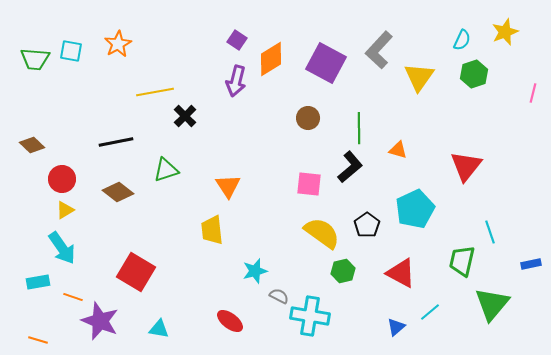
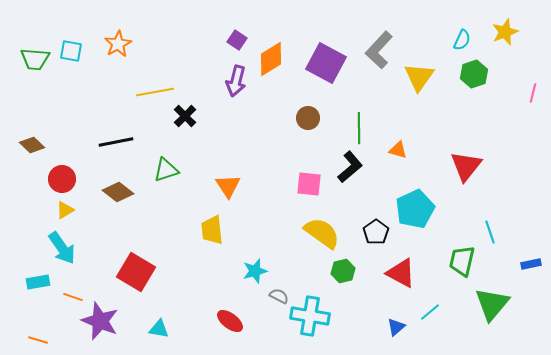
black pentagon at (367, 225): moved 9 px right, 7 px down
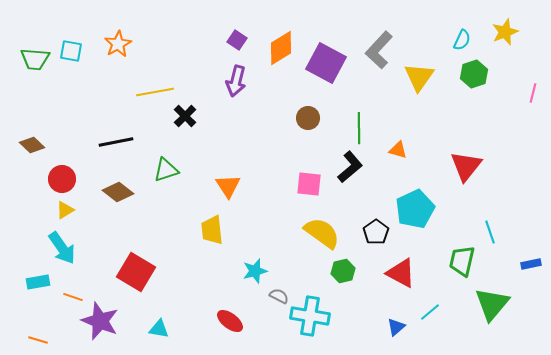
orange diamond at (271, 59): moved 10 px right, 11 px up
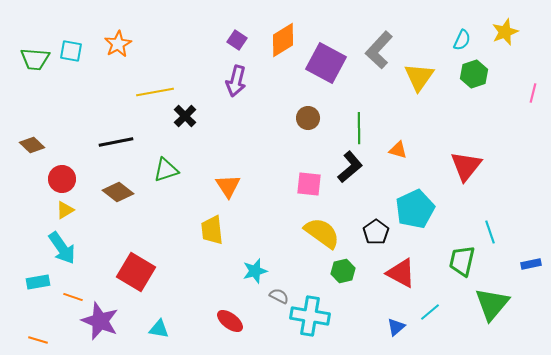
orange diamond at (281, 48): moved 2 px right, 8 px up
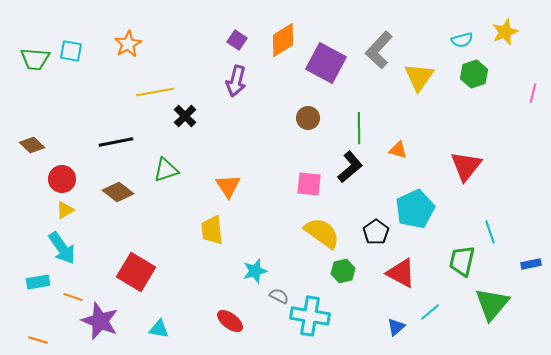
cyan semicircle at (462, 40): rotated 50 degrees clockwise
orange star at (118, 44): moved 10 px right
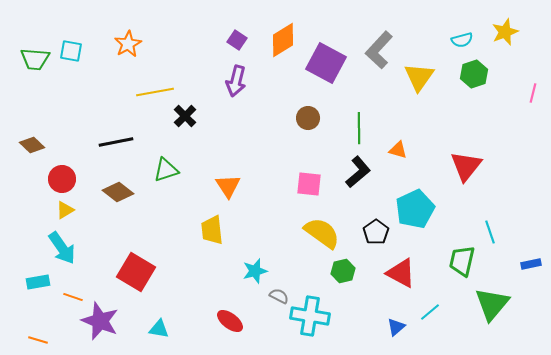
black L-shape at (350, 167): moved 8 px right, 5 px down
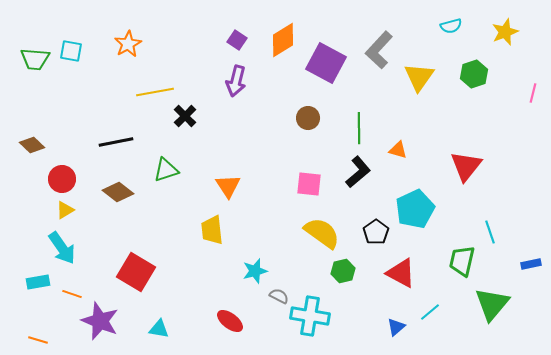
cyan semicircle at (462, 40): moved 11 px left, 14 px up
orange line at (73, 297): moved 1 px left, 3 px up
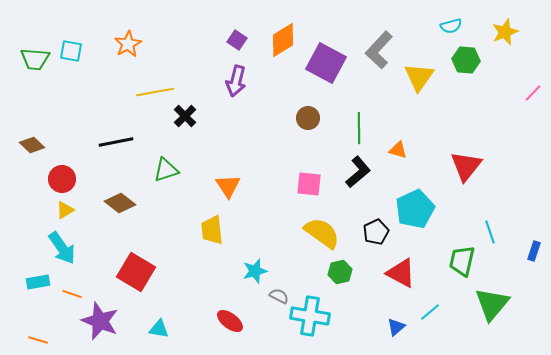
green hexagon at (474, 74): moved 8 px left, 14 px up; rotated 24 degrees clockwise
pink line at (533, 93): rotated 30 degrees clockwise
brown diamond at (118, 192): moved 2 px right, 11 px down
black pentagon at (376, 232): rotated 10 degrees clockwise
blue rectangle at (531, 264): moved 3 px right, 13 px up; rotated 60 degrees counterclockwise
green hexagon at (343, 271): moved 3 px left, 1 px down
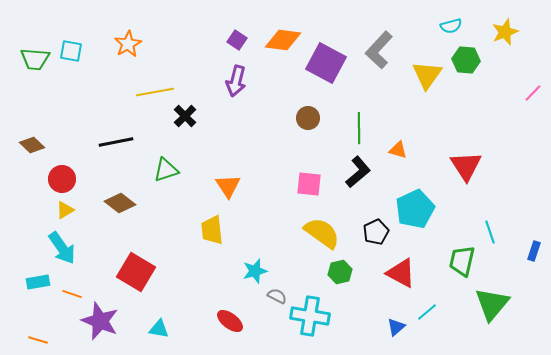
orange diamond at (283, 40): rotated 39 degrees clockwise
yellow triangle at (419, 77): moved 8 px right, 2 px up
red triangle at (466, 166): rotated 12 degrees counterclockwise
gray semicircle at (279, 296): moved 2 px left
cyan line at (430, 312): moved 3 px left
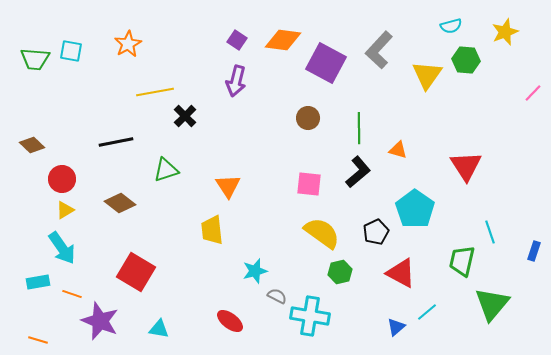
cyan pentagon at (415, 209): rotated 12 degrees counterclockwise
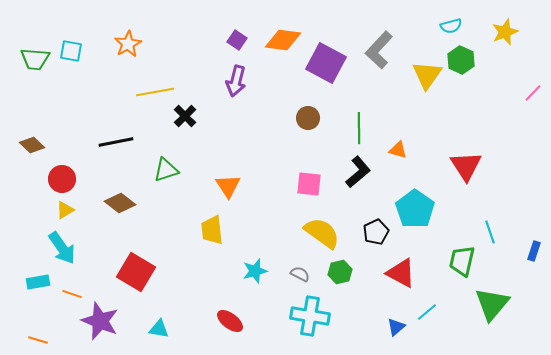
green hexagon at (466, 60): moved 5 px left; rotated 20 degrees clockwise
gray semicircle at (277, 296): moved 23 px right, 22 px up
